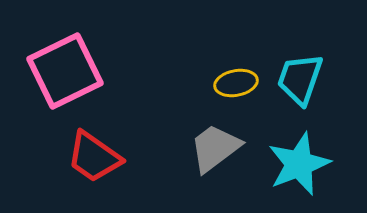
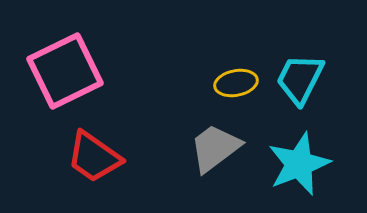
cyan trapezoid: rotated 8 degrees clockwise
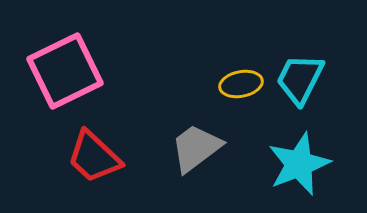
yellow ellipse: moved 5 px right, 1 px down
gray trapezoid: moved 19 px left
red trapezoid: rotated 8 degrees clockwise
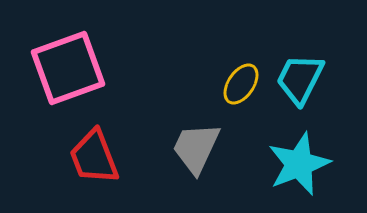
pink square: moved 3 px right, 3 px up; rotated 6 degrees clockwise
yellow ellipse: rotated 45 degrees counterclockwise
gray trapezoid: rotated 28 degrees counterclockwise
red trapezoid: rotated 26 degrees clockwise
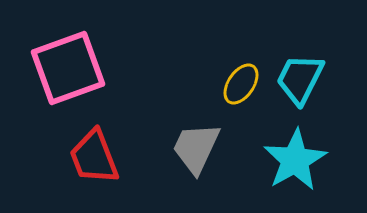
cyan star: moved 4 px left, 4 px up; rotated 8 degrees counterclockwise
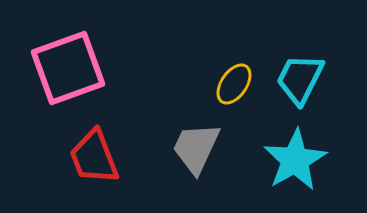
yellow ellipse: moved 7 px left
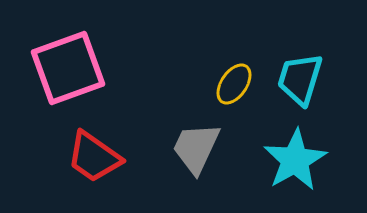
cyan trapezoid: rotated 10 degrees counterclockwise
red trapezoid: rotated 34 degrees counterclockwise
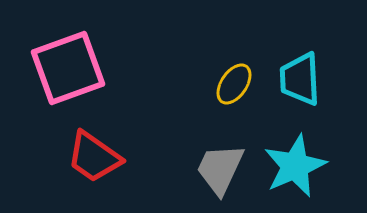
cyan trapezoid: rotated 20 degrees counterclockwise
gray trapezoid: moved 24 px right, 21 px down
cyan star: moved 6 px down; rotated 6 degrees clockwise
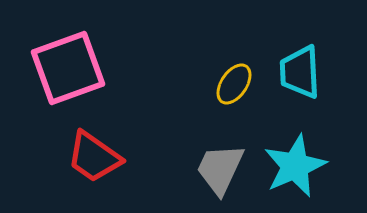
cyan trapezoid: moved 7 px up
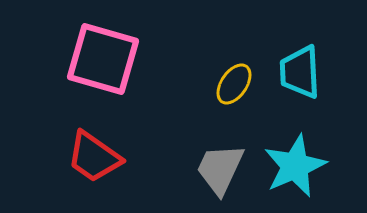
pink square: moved 35 px right, 9 px up; rotated 36 degrees clockwise
